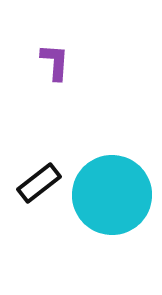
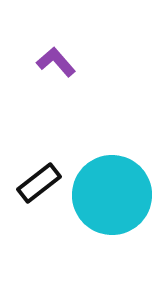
purple L-shape: moved 1 px right; rotated 45 degrees counterclockwise
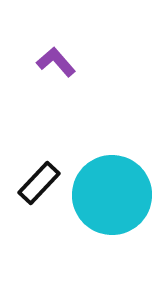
black rectangle: rotated 9 degrees counterclockwise
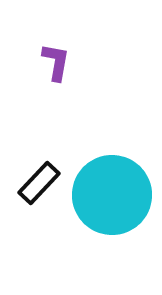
purple L-shape: rotated 51 degrees clockwise
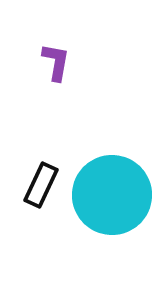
black rectangle: moved 2 px right, 2 px down; rotated 18 degrees counterclockwise
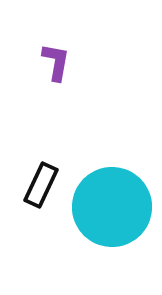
cyan circle: moved 12 px down
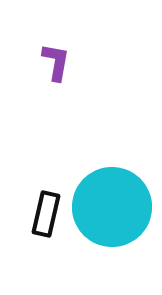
black rectangle: moved 5 px right, 29 px down; rotated 12 degrees counterclockwise
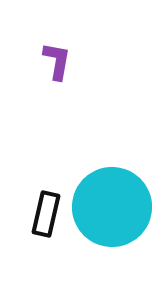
purple L-shape: moved 1 px right, 1 px up
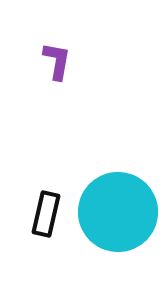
cyan circle: moved 6 px right, 5 px down
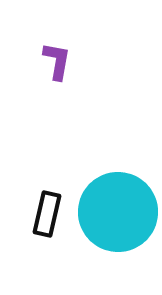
black rectangle: moved 1 px right
